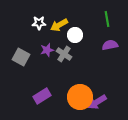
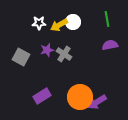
white circle: moved 2 px left, 13 px up
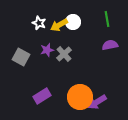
white star: rotated 24 degrees clockwise
gray cross: rotated 14 degrees clockwise
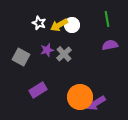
white circle: moved 1 px left, 3 px down
purple rectangle: moved 4 px left, 6 px up
purple arrow: moved 1 px left, 1 px down
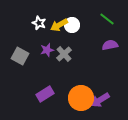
green line: rotated 42 degrees counterclockwise
gray square: moved 1 px left, 1 px up
purple rectangle: moved 7 px right, 4 px down
orange circle: moved 1 px right, 1 px down
purple arrow: moved 4 px right, 3 px up
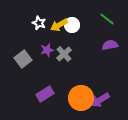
gray square: moved 3 px right, 3 px down; rotated 24 degrees clockwise
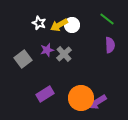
purple semicircle: rotated 98 degrees clockwise
purple arrow: moved 3 px left, 2 px down
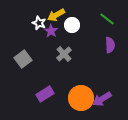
yellow arrow: moved 3 px left, 10 px up
purple star: moved 4 px right, 19 px up; rotated 24 degrees counterclockwise
purple arrow: moved 5 px right, 3 px up
